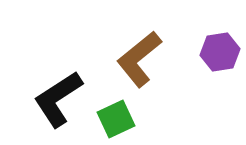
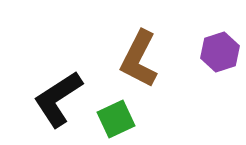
purple hexagon: rotated 9 degrees counterclockwise
brown L-shape: rotated 24 degrees counterclockwise
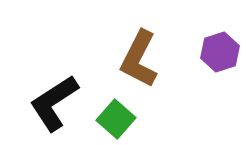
black L-shape: moved 4 px left, 4 px down
green square: rotated 24 degrees counterclockwise
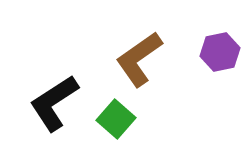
purple hexagon: rotated 6 degrees clockwise
brown L-shape: rotated 28 degrees clockwise
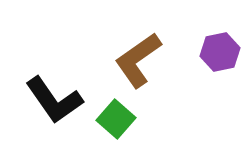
brown L-shape: moved 1 px left, 1 px down
black L-shape: moved 3 px up; rotated 92 degrees counterclockwise
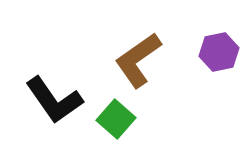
purple hexagon: moved 1 px left
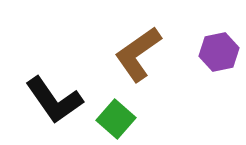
brown L-shape: moved 6 px up
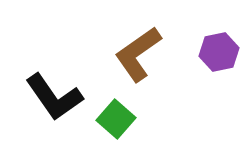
black L-shape: moved 3 px up
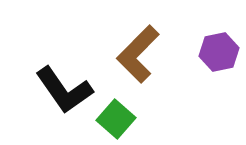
brown L-shape: rotated 10 degrees counterclockwise
black L-shape: moved 10 px right, 7 px up
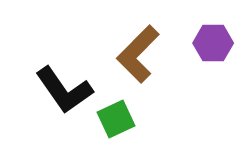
purple hexagon: moved 6 px left, 9 px up; rotated 12 degrees clockwise
green square: rotated 24 degrees clockwise
